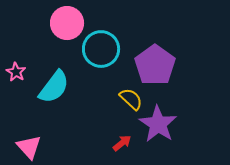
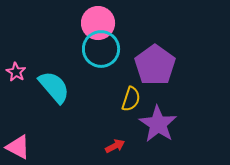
pink circle: moved 31 px right
cyan semicircle: rotated 78 degrees counterclockwise
yellow semicircle: rotated 65 degrees clockwise
red arrow: moved 7 px left, 3 px down; rotated 12 degrees clockwise
pink triangle: moved 11 px left; rotated 20 degrees counterclockwise
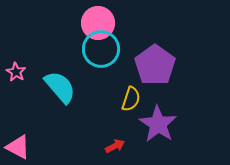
cyan semicircle: moved 6 px right
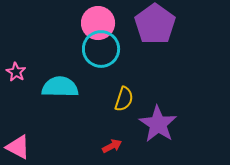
purple pentagon: moved 41 px up
cyan semicircle: rotated 48 degrees counterclockwise
yellow semicircle: moved 7 px left
red arrow: moved 3 px left
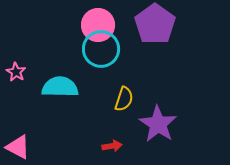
pink circle: moved 2 px down
red arrow: rotated 18 degrees clockwise
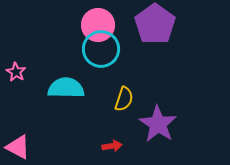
cyan semicircle: moved 6 px right, 1 px down
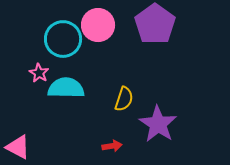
cyan circle: moved 38 px left, 10 px up
pink star: moved 23 px right, 1 px down
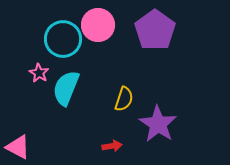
purple pentagon: moved 6 px down
cyan semicircle: rotated 69 degrees counterclockwise
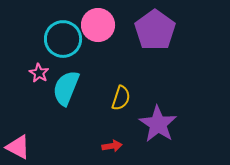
yellow semicircle: moved 3 px left, 1 px up
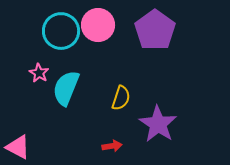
cyan circle: moved 2 px left, 8 px up
